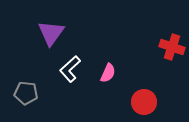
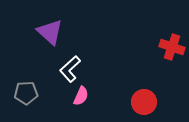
purple triangle: moved 1 px left, 1 px up; rotated 24 degrees counterclockwise
pink semicircle: moved 27 px left, 23 px down
gray pentagon: rotated 10 degrees counterclockwise
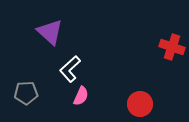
red circle: moved 4 px left, 2 px down
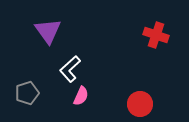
purple triangle: moved 2 px left, 1 px up; rotated 12 degrees clockwise
red cross: moved 16 px left, 12 px up
gray pentagon: moved 1 px right; rotated 15 degrees counterclockwise
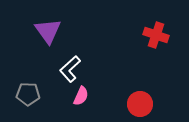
gray pentagon: moved 1 px right, 1 px down; rotated 20 degrees clockwise
